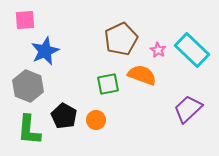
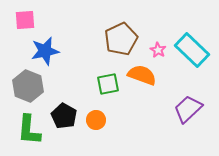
blue star: rotated 12 degrees clockwise
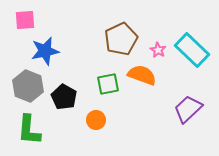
black pentagon: moved 19 px up
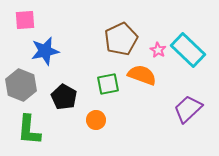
cyan rectangle: moved 4 px left
gray hexagon: moved 7 px left, 1 px up
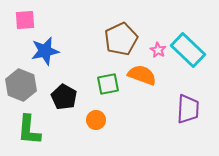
purple trapezoid: rotated 136 degrees clockwise
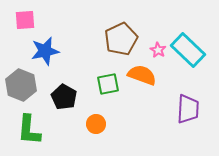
orange circle: moved 4 px down
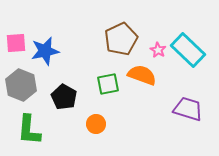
pink square: moved 9 px left, 23 px down
purple trapezoid: rotated 76 degrees counterclockwise
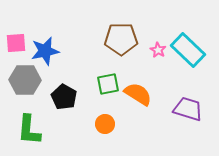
brown pentagon: rotated 24 degrees clockwise
orange semicircle: moved 4 px left, 19 px down; rotated 12 degrees clockwise
gray hexagon: moved 4 px right, 5 px up; rotated 20 degrees counterclockwise
orange circle: moved 9 px right
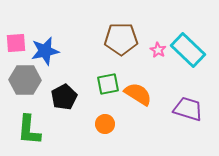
black pentagon: rotated 15 degrees clockwise
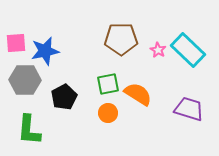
purple trapezoid: moved 1 px right
orange circle: moved 3 px right, 11 px up
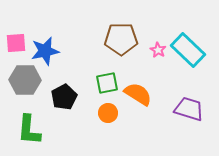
green square: moved 1 px left, 1 px up
